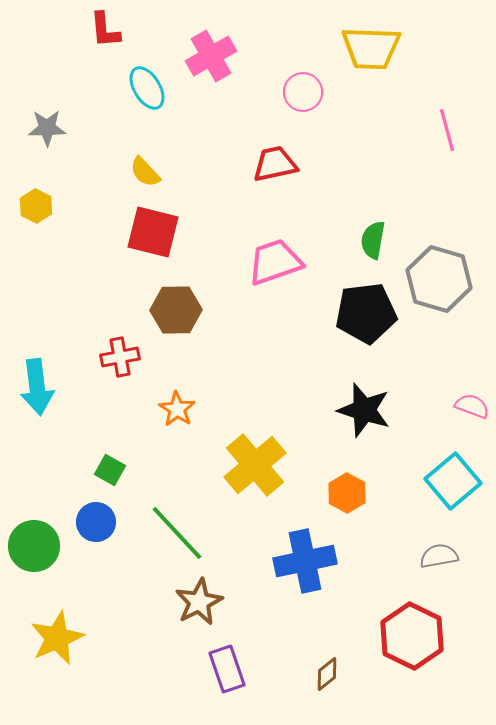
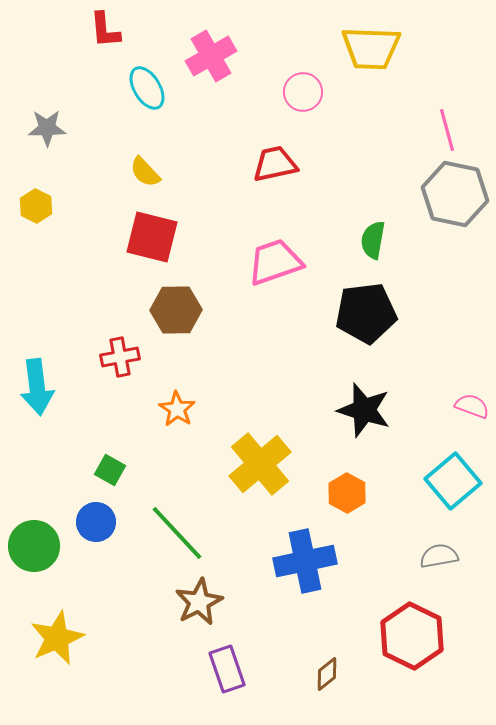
red square: moved 1 px left, 5 px down
gray hexagon: moved 16 px right, 85 px up; rotated 4 degrees counterclockwise
yellow cross: moved 5 px right, 1 px up
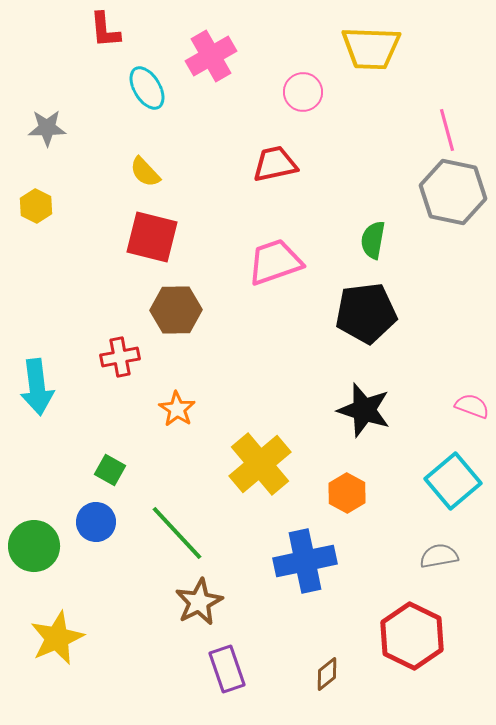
gray hexagon: moved 2 px left, 2 px up
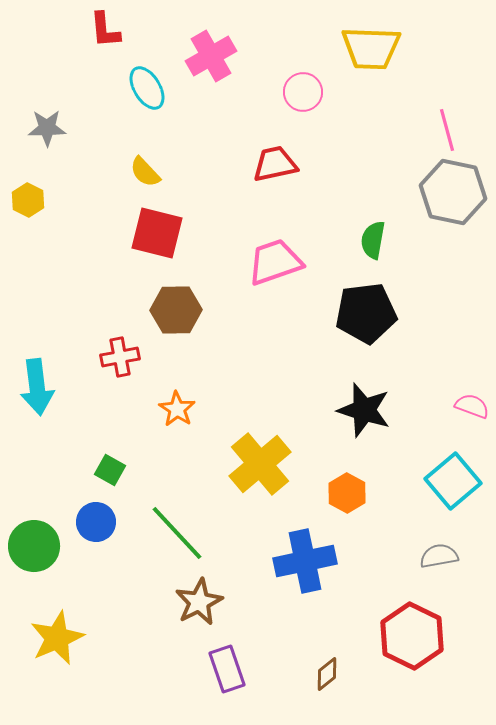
yellow hexagon: moved 8 px left, 6 px up
red square: moved 5 px right, 4 px up
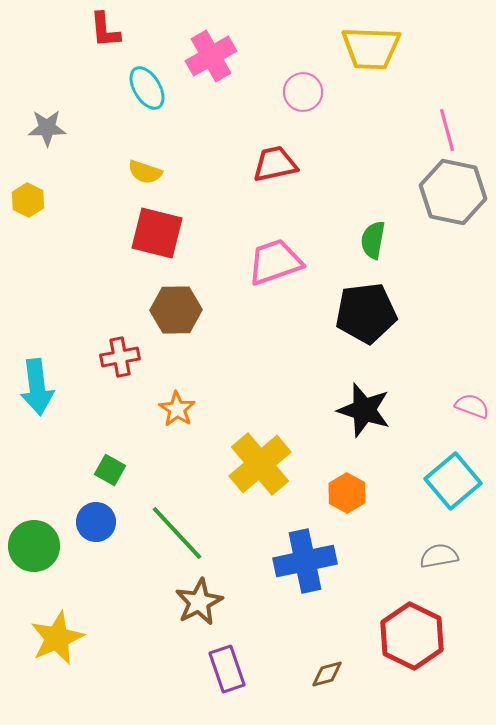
yellow semicircle: rotated 28 degrees counterclockwise
brown diamond: rotated 24 degrees clockwise
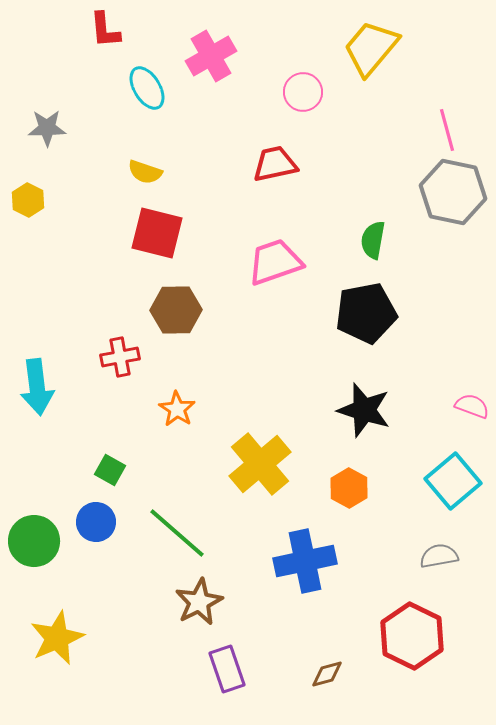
yellow trapezoid: rotated 128 degrees clockwise
black pentagon: rotated 4 degrees counterclockwise
orange hexagon: moved 2 px right, 5 px up
green line: rotated 6 degrees counterclockwise
green circle: moved 5 px up
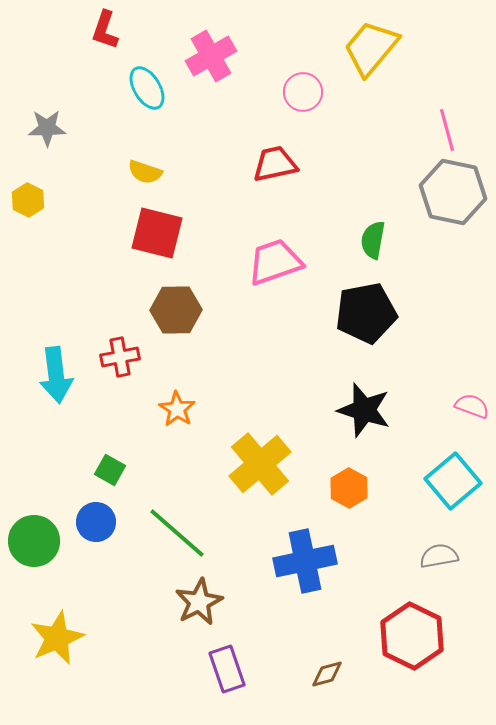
red L-shape: rotated 24 degrees clockwise
cyan arrow: moved 19 px right, 12 px up
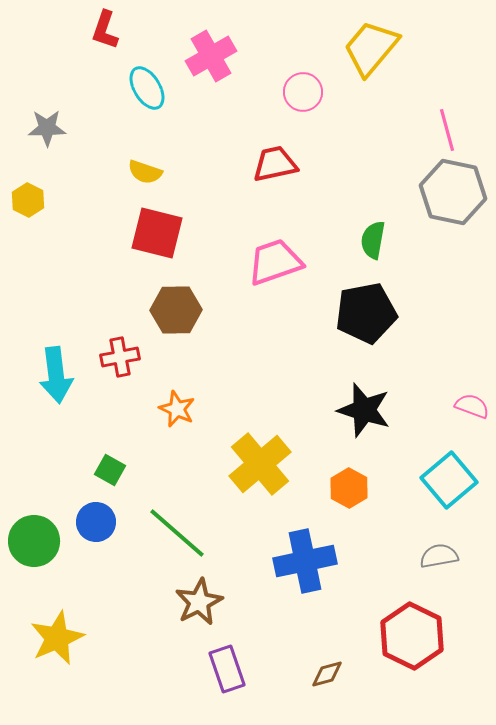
orange star: rotated 9 degrees counterclockwise
cyan square: moved 4 px left, 1 px up
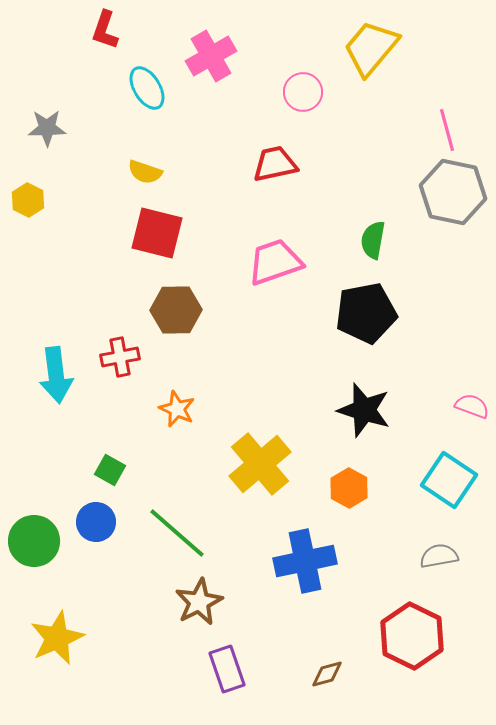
cyan square: rotated 16 degrees counterclockwise
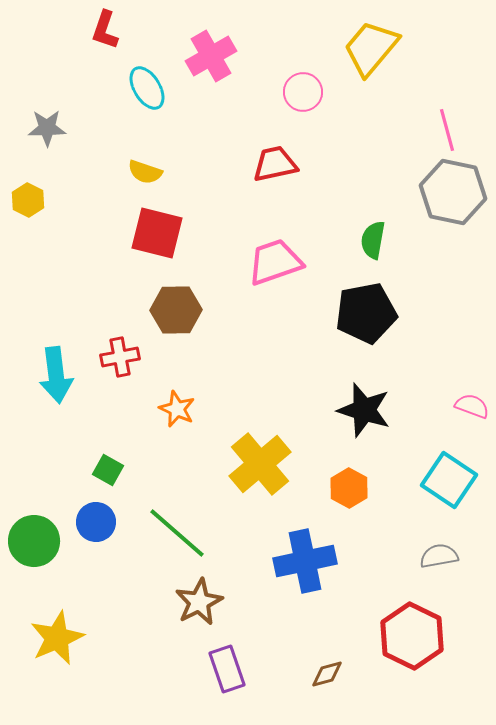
green square: moved 2 px left
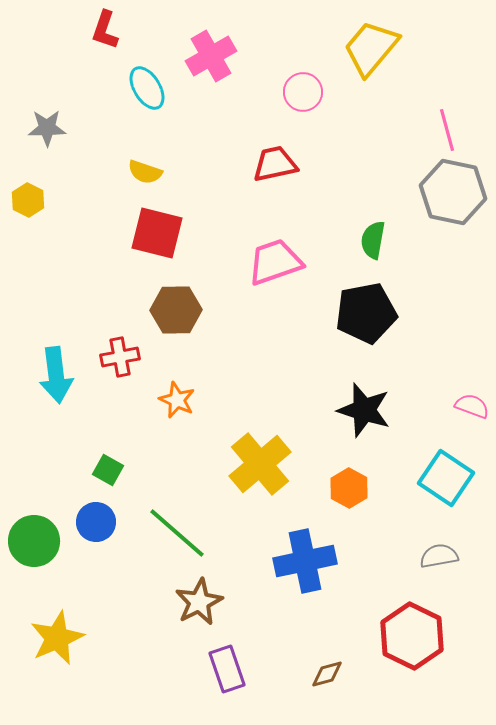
orange star: moved 9 px up
cyan square: moved 3 px left, 2 px up
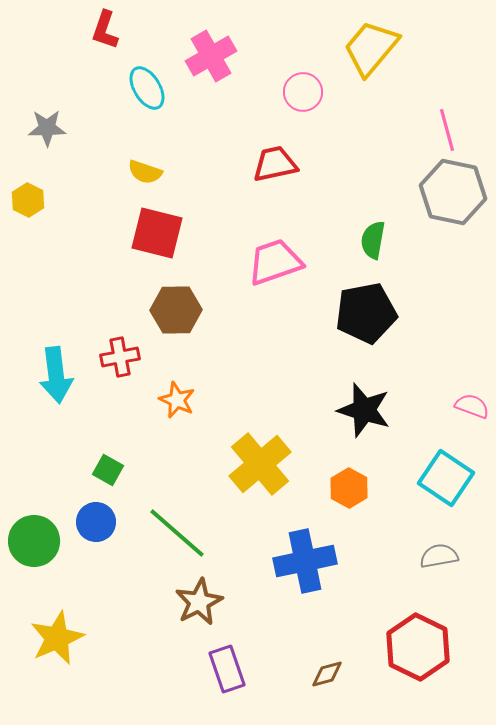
red hexagon: moved 6 px right, 11 px down
